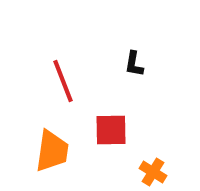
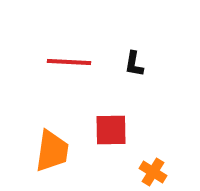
red line: moved 6 px right, 19 px up; rotated 66 degrees counterclockwise
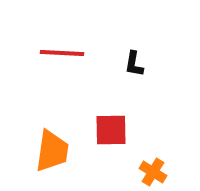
red line: moved 7 px left, 9 px up
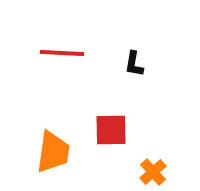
orange trapezoid: moved 1 px right, 1 px down
orange cross: rotated 16 degrees clockwise
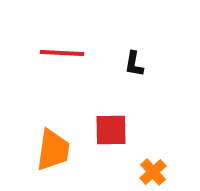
orange trapezoid: moved 2 px up
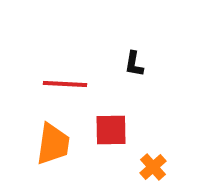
red line: moved 3 px right, 31 px down
orange trapezoid: moved 6 px up
orange cross: moved 5 px up
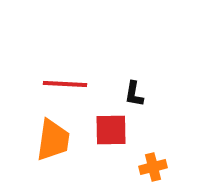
black L-shape: moved 30 px down
orange trapezoid: moved 4 px up
orange cross: rotated 28 degrees clockwise
